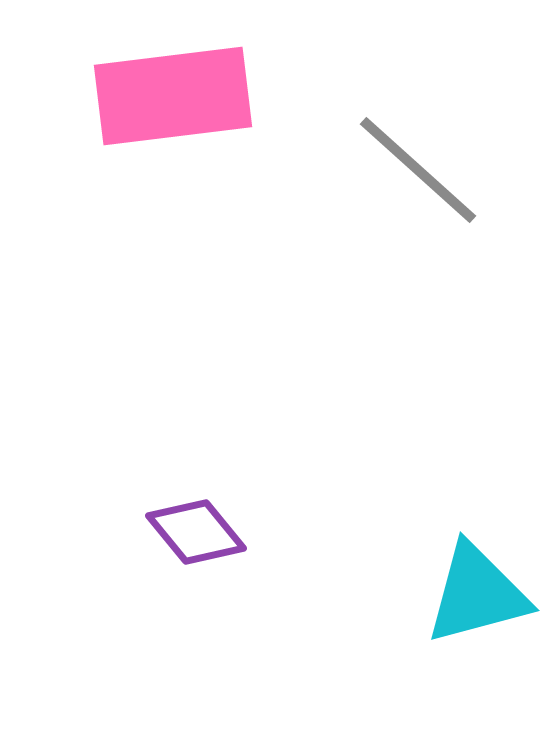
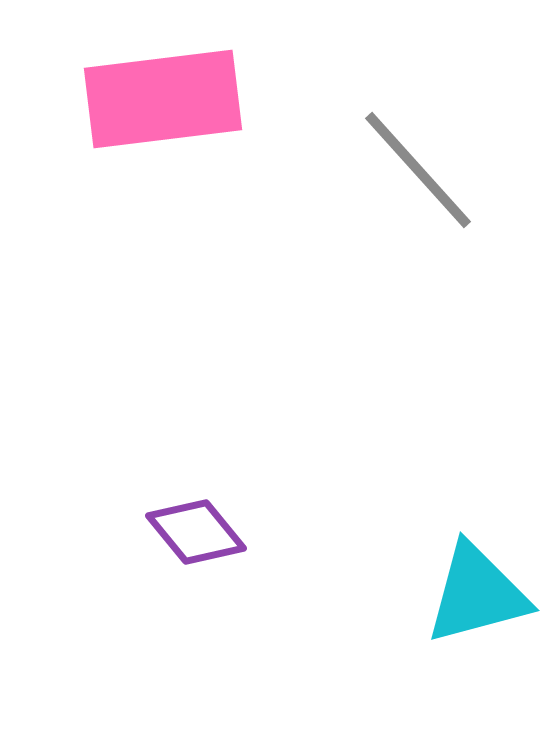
pink rectangle: moved 10 px left, 3 px down
gray line: rotated 6 degrees clockwise
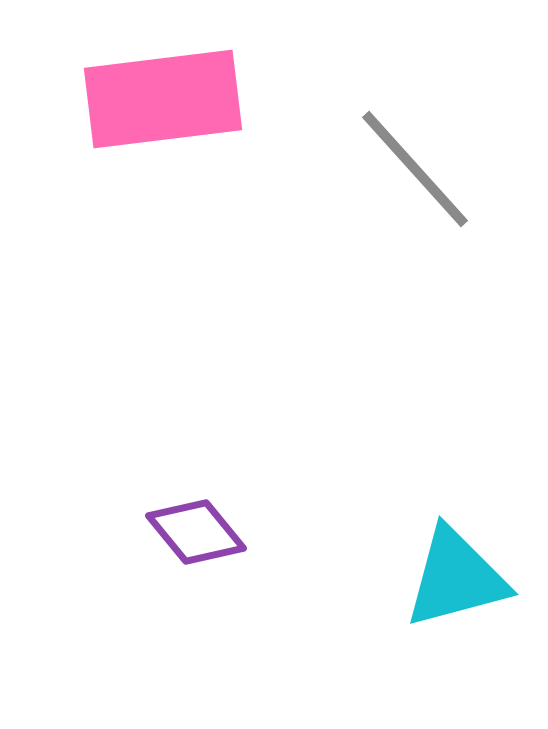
gray line: moved 3 px left, 1 px up
cyan triangle: moved 21 px left, 16 px up
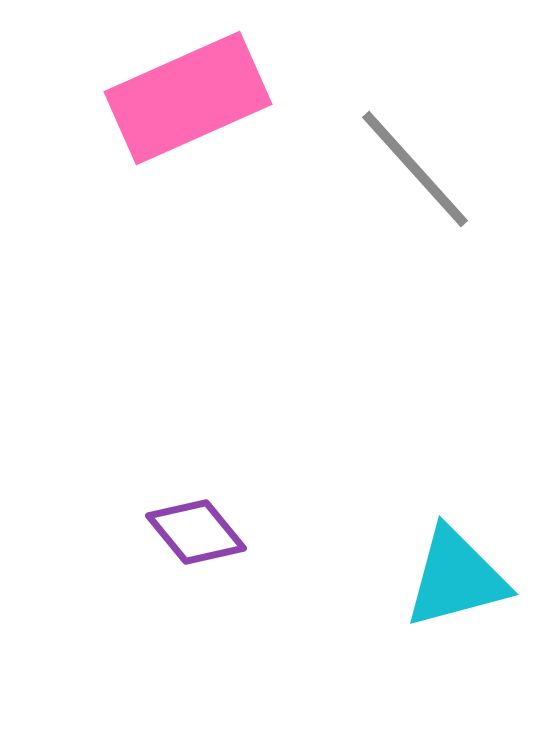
pink rectangle: moved 25 px right, 1 px up; rotated 17 degrees counterclockwise
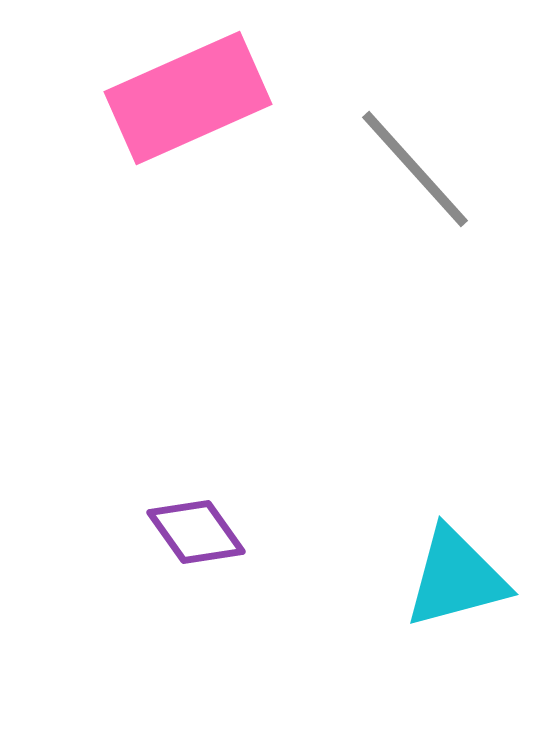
purple diamond: rotated 4 degrees clockwise
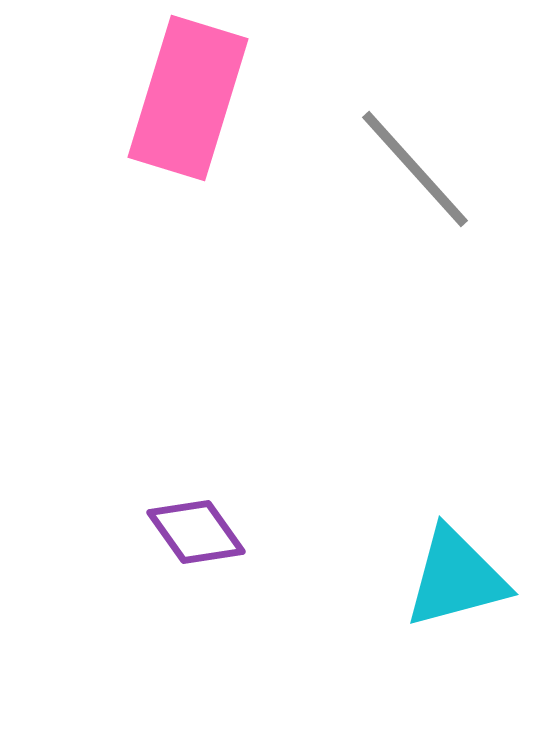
pink rectangle: rotated 49 degrees counterclockwise
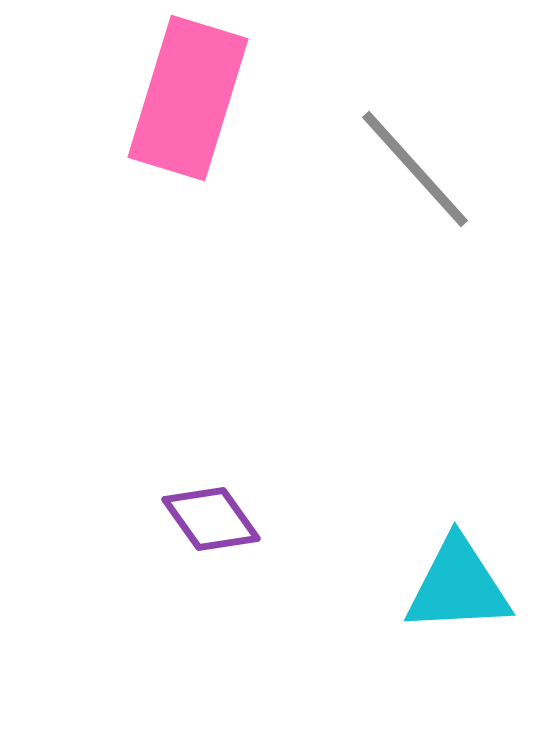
purple diamond: moved 15 px right, 13 px up
cyan triangle: moved 2 px right, 8 px down; rotated 12 degrees clockwise
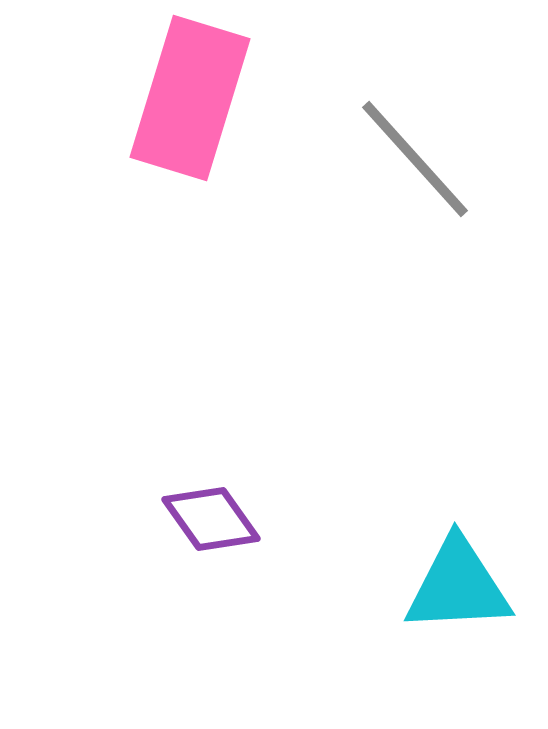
pink rectangle: moved 2 px right
gray line: moved 10 px up
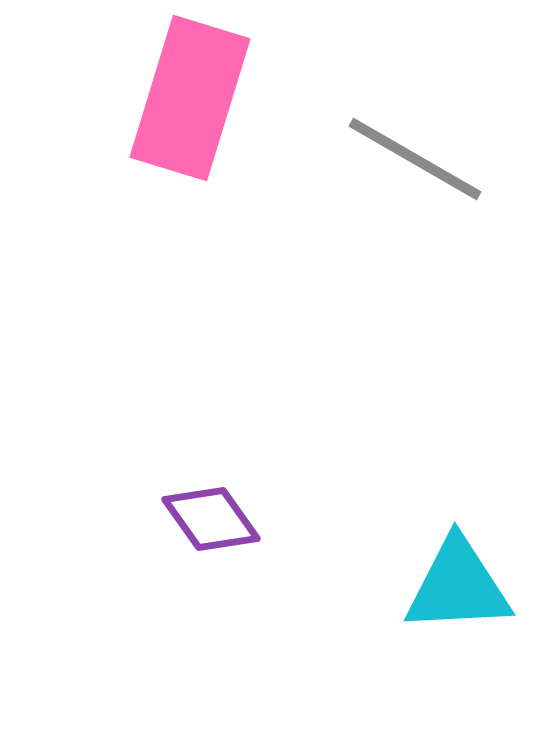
gray line: rotated 18 degrees counterclockwise
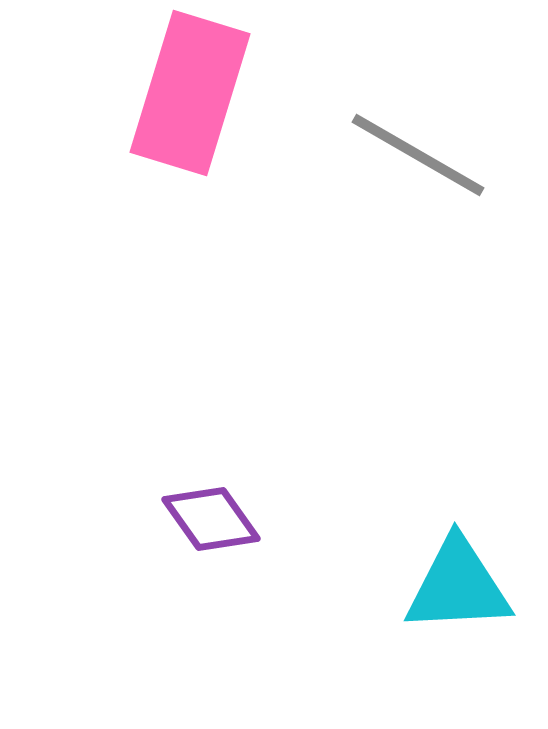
pink rectangle: moved 5 px up
gray line: moved 3 px right, 4 px up
